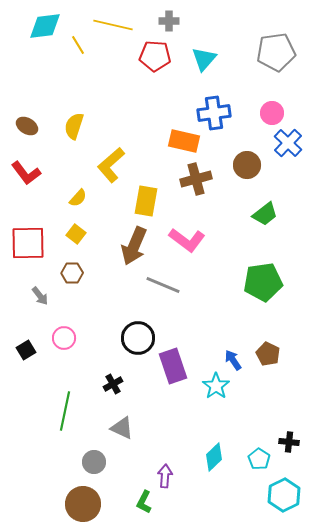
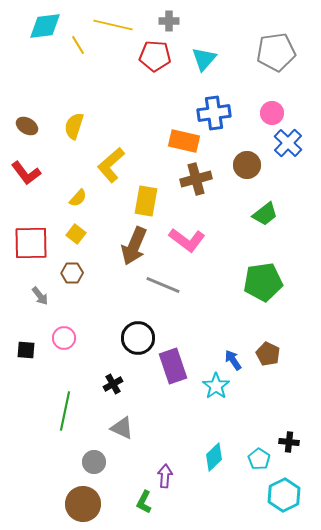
red square at (28, 243): moved 3 px right
black square at (26, 350): rotated 36 degrees clockwise
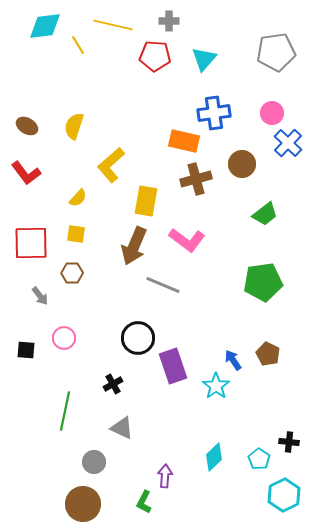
brown circle at (247, 165): moved 5 px left, 1 px up
yellow square at (76, 234): rotated 30 degrees counterclockwise
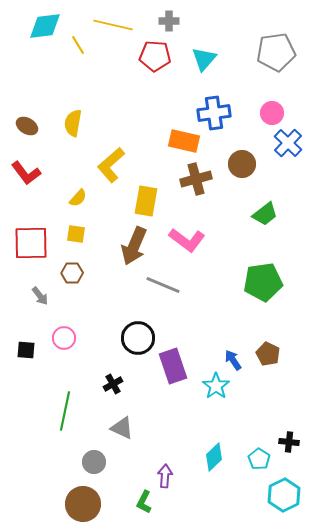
yellow semicircle at (74, 126): moved 1 px left, 3 px up; rotated 8 degrees counterclockwise
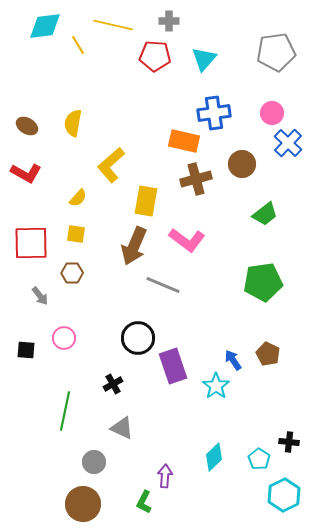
red L-shape at (26, 173): rotated 24 degrees counterclockwise
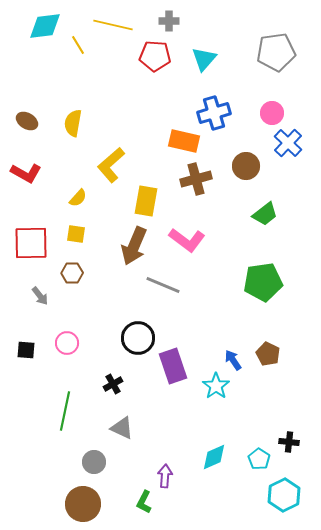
blue cross at (214, 113): rotated 8 degrees counterclockwise
brown ellipse at (27, 126): moved 5 px up
brown circle at (242, 164): moved 4 px right, 2 px down
pink circle at (64, 338): moved 3 px right, 5 px down
cyan diamond at (214, 457): rotated 20 degrees clockwise
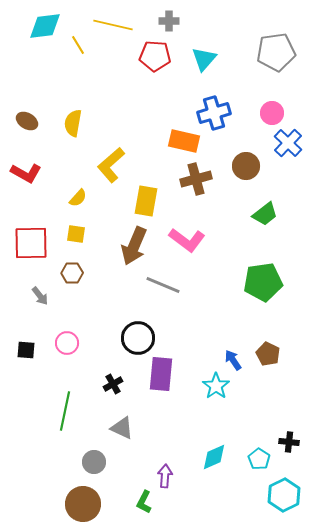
purple rectangle at (173, 366): moved 12 px left, 8 px down; rotated 24 degrees clockwise
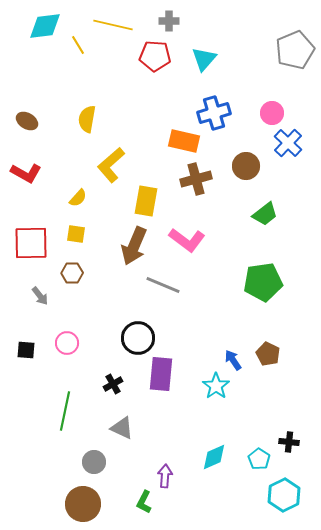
gray pentagon at (276, 52): moved 19 px right, 2 px up; rotated 15 degrees counterclockwise
yellow semicircle at (73, 123): moved 14 px right, 4 px up
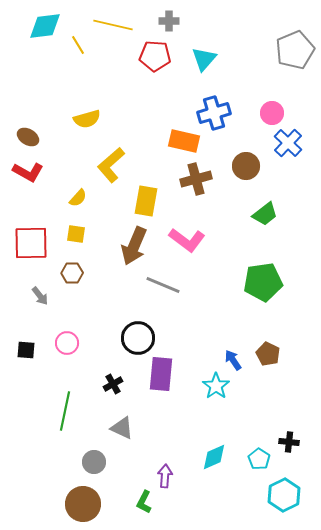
yellow semicircle at (87, 119): rotated 116 degrees counterclockwise
brown ellipse at (27, 121): moved 1 px right, 16 px down
red L-shape at (26, 173): moved 2 px right, 1 px up
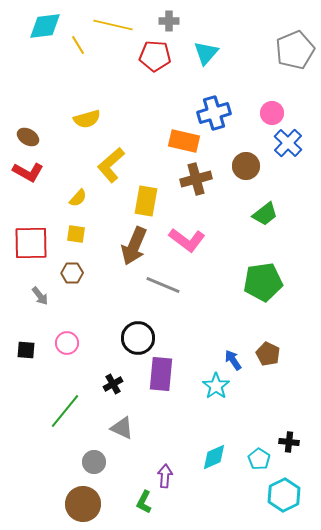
cyan triangle at (204, 59): moved 2 px right, 6 px up
green line at (65, 411): rotated 27 degrees clockwise
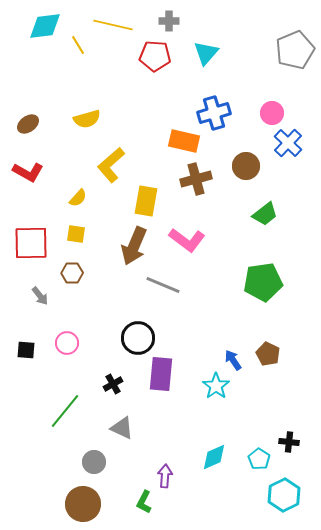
brown ellipse at (28, 137): moved 13 px up; rotated 65 degrees counterclockwise
